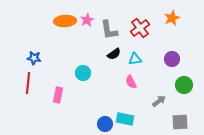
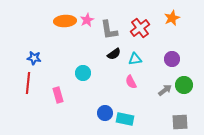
pink rectangle: rotated 28 degrees counterclockwise
gray arrow: moved 6 px right, 11 px up
blue circle: moved 11 px up
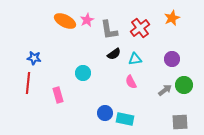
orange ellipse: rotated 30 degrees clockwise
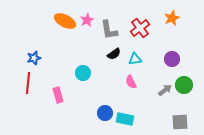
blue star: rotated 24 degrees counterclockwise
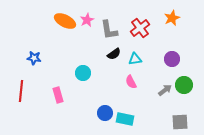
blue star: rotated 24 degrees clockwise
red line: moved 7 px left, 8 px down
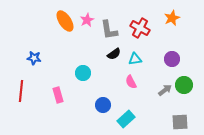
orange ellipse: rotated 30 degrees clockwise
red cross: rotated 24 degrees counterclockwise
blue circle: moved 2 px left, 8 px up
cyan rectangle: moved 1 px right; rotated 54 degrees counterclockwise
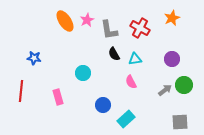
black semicircle: rotated 96 degrees clockwise
pink rectangle: moved 2 px down
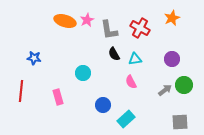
orange ellipse: rotated 40 degrees counterclockwise
